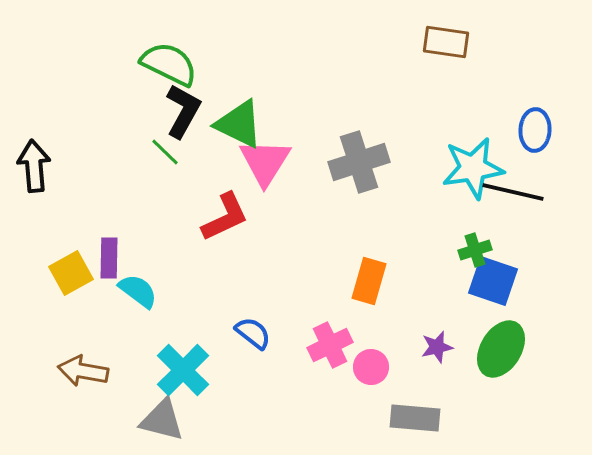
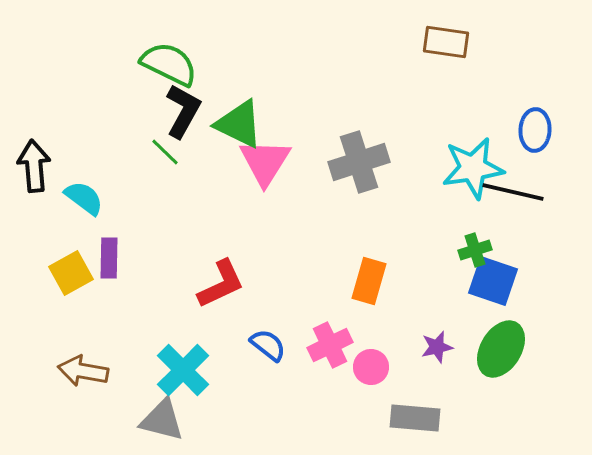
red L-shape: moved 4 px left, 67 px down
cyan semicircle: moved 54 px left, 93 px up
blue semicircle: moved 15 px right, 12 px down
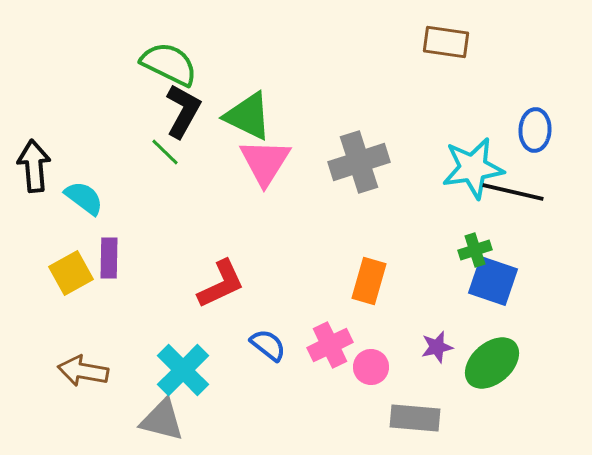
green triangle: moved 9 px right, 8 px up
green ellipse: moved 9 px left, 14 px down; rotated 18 degrees clockwise
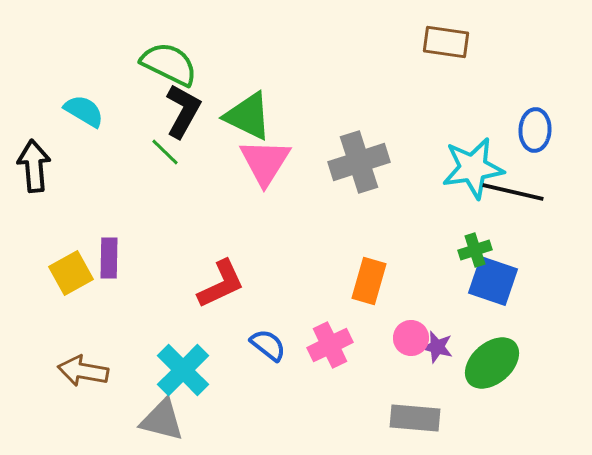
cyan semicircle: moved 87 px up; rotated 6 degrees counterclockwise
purple star: rotated 28 degrees clockwise
pink circle: moved 40 px right, 29 px up
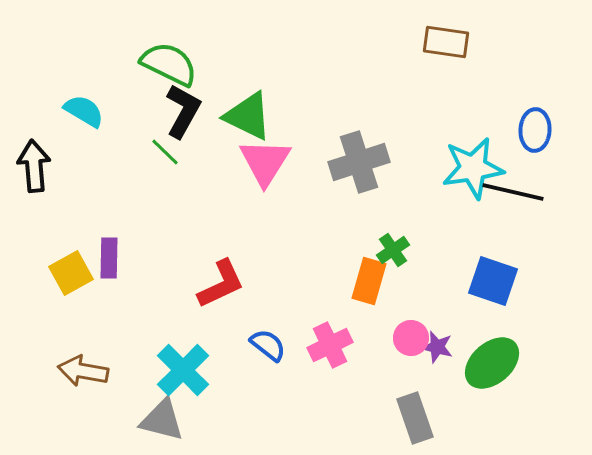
green cross: moved 82 px left; rotated 16 degrees counterclockwise
gray rectangle: rotated 66 degrees clockwise
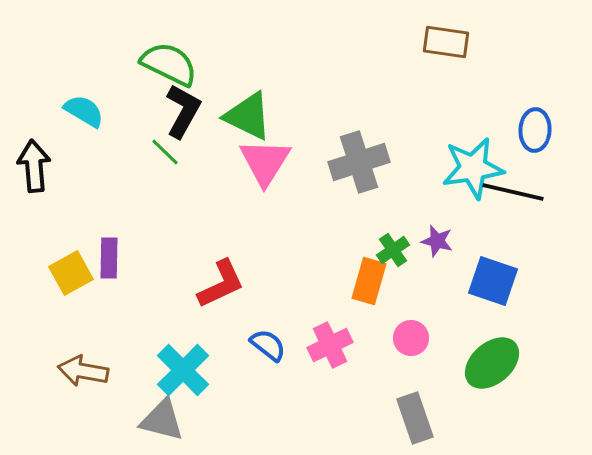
purple star: moved 106 px up
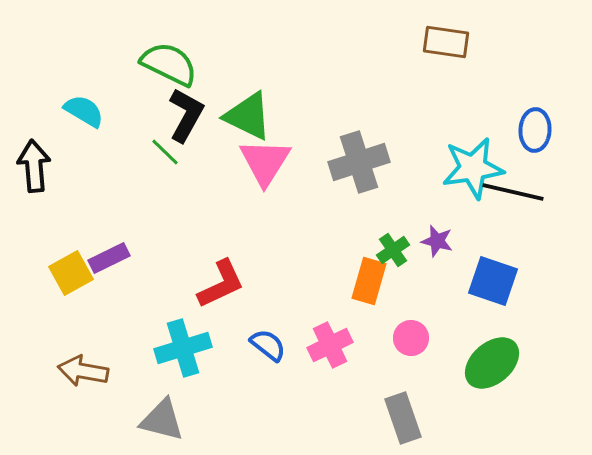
black L-shape: moved 3 px right, 4 px down
purple rectangle: rotated 63 degrees clockwise
cyan cross: moved 22 px up; rotated 28 degrees clockwise
gray rectangle: moved 12 px left
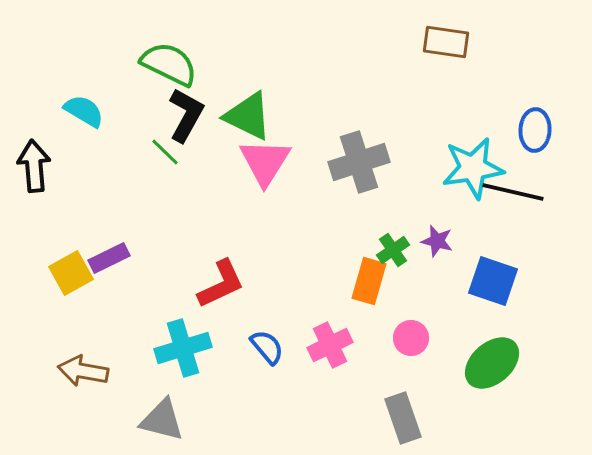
blue semicircle: moved 1 px left, 2 px down; rotated 12 degrees clockwise
